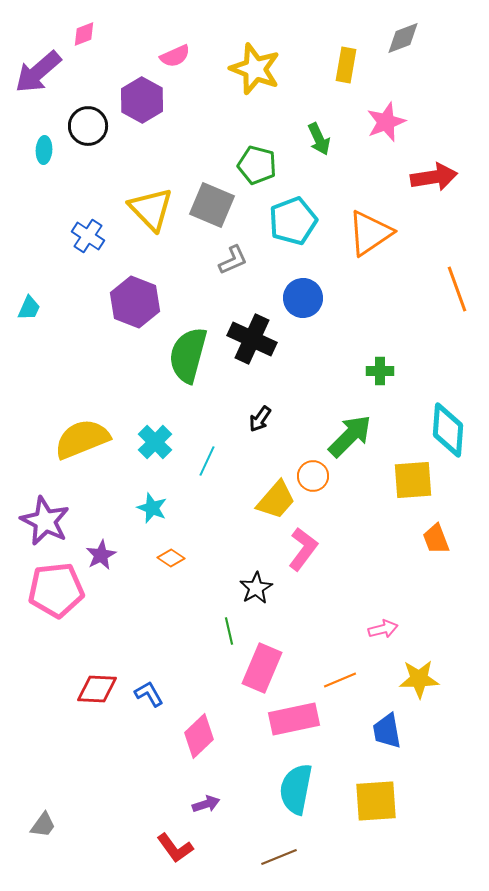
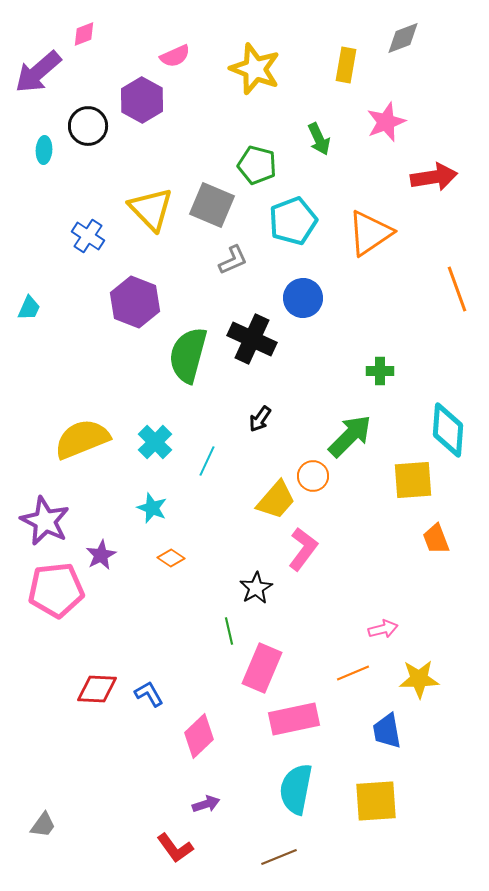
orange line at (340, 680): moved 13 px right, 7 px up
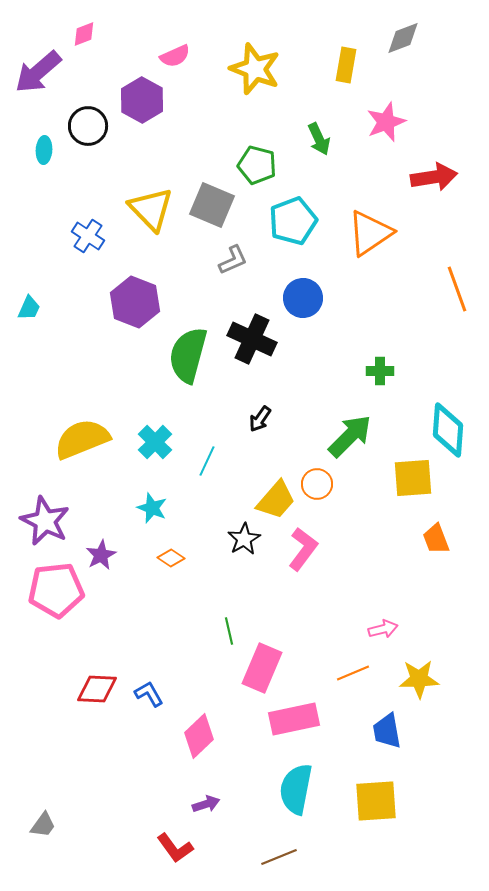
orange circle at (313, 476): moved 4 px right, 8 px down
yellow square at (413, 480): moved 2 px up
black star at (256, 588): moved 12 px left, 49 px up
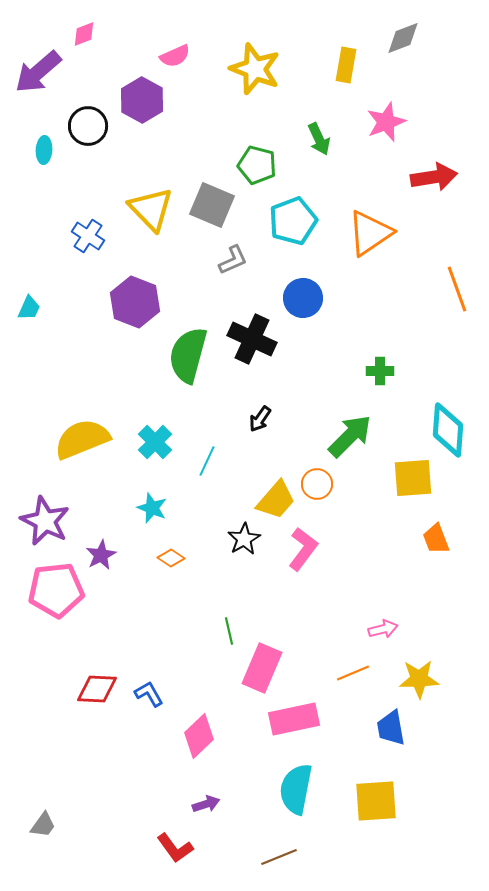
blue trapezoid at (387, 731): moved 4 px right, 3 px up
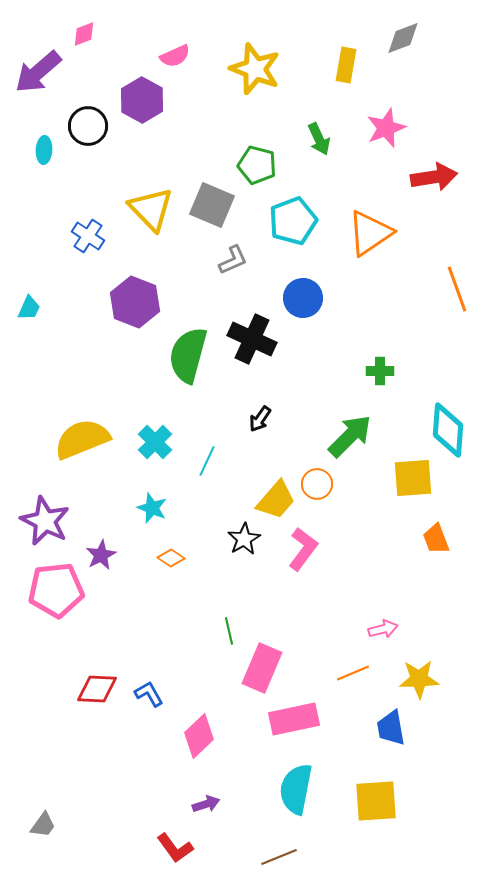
pink star at (386, 122): moved 6 px down
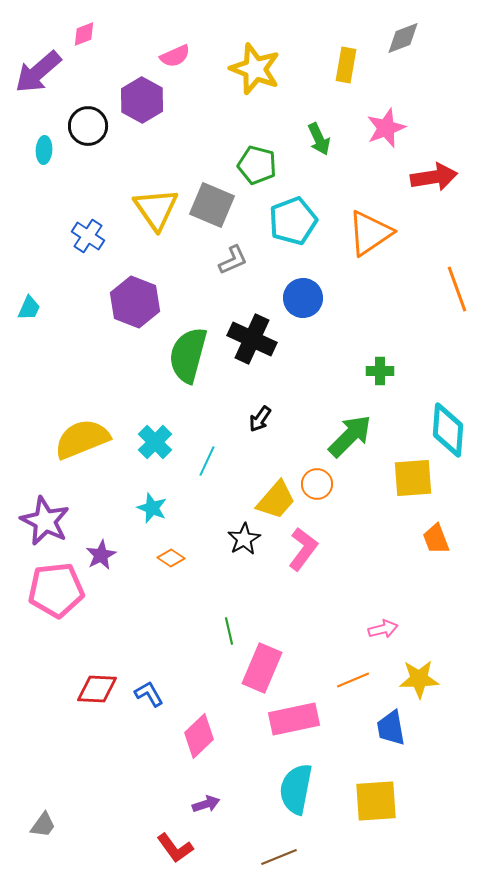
yellow triangle at (151, 209): moved 5 px right; rotated 9 degrees clockwise
orange line at (353, 673): moved 7 px down
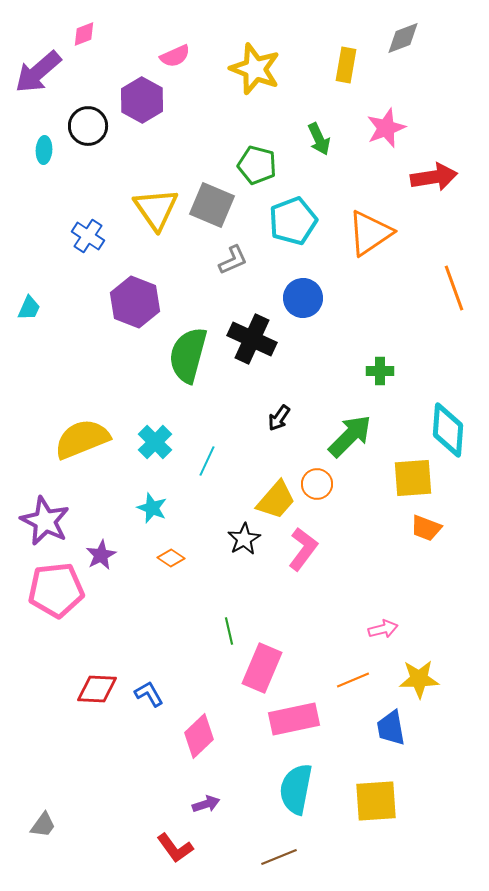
orange line at (457, 289): moved 3 px left, 1 px up
black arrow at (260, 419): moved 19 px right, 1 px up
orange trapezoid at (436, 539): moved 10 px left, 11 px up; rotated 48 degrees counterclockwise
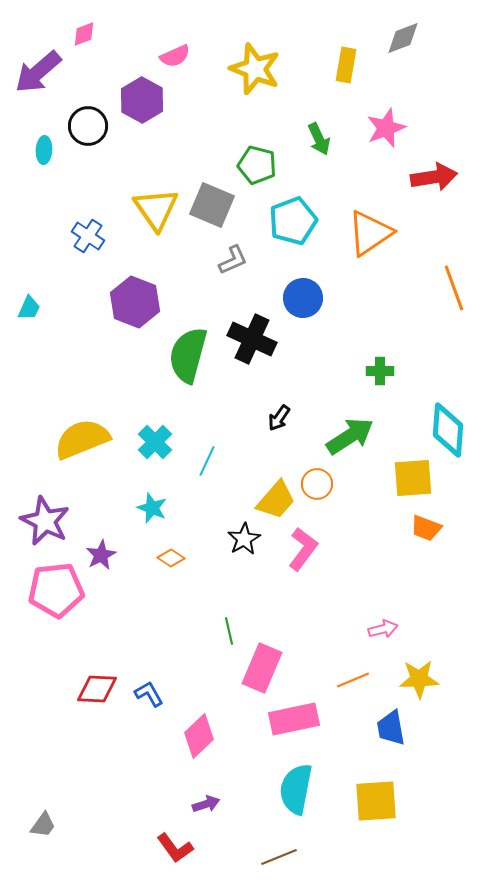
green arrow at (350, 436): rotated 12 degrees clockwise
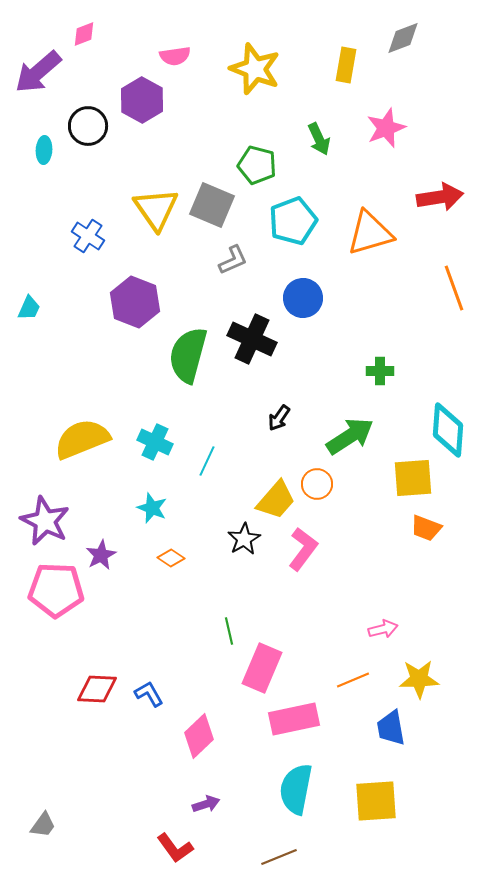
pink semicircle at (175, 56): rotated 16 degrees clockwise
red arrow at (434, 177): moved 6 px right, 20 px down
orange triangle at (370, 233): rotated 18 degrees clockwise
cyan cross at (155, 442): rotated 20 degrees counterclockwise
pink pentagon at (56, 590): rotated 8 degrees clockwise
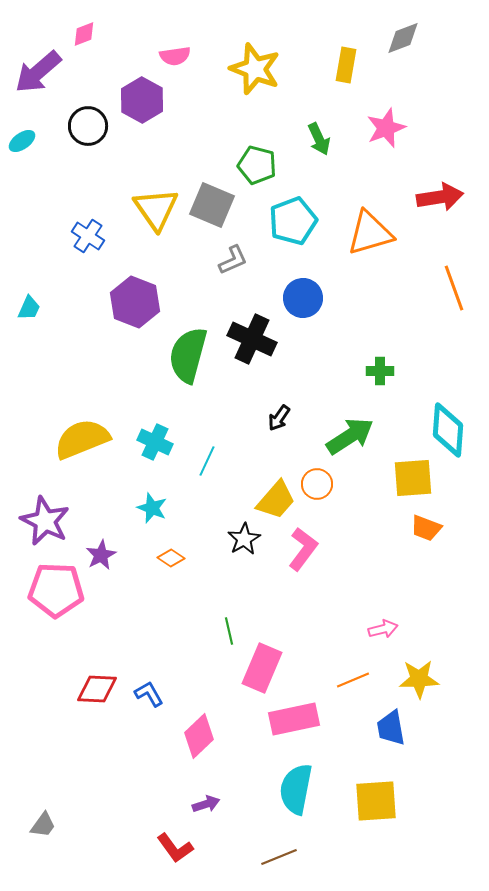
cyan ellipse at (44, 150): moved 22 px left, 9 px up; rotated 52 degrees clockwise
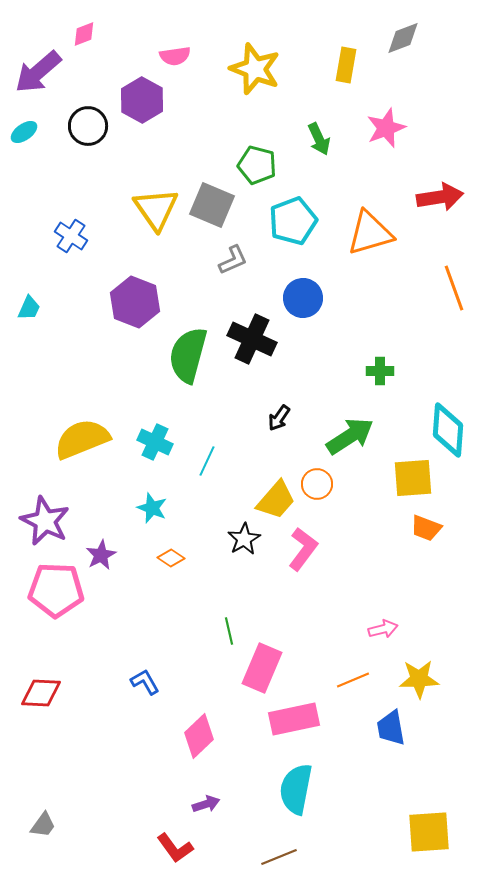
cyan ellipse at (22, 141): moved 2 px right, 9 px up
blue cross at (88, 236): moved 17 px left
red diamond at (97, 689): moved 56 px left, 4 px down
blue L-shape at (149, 694): moved 4 px left, 12 px up
yellow square at (376, 801): moved 53 px right, 31 px down
